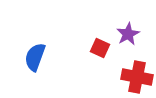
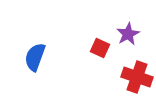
red cross: rotated 8 degrees clockwise
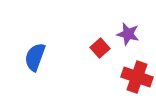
purple star: rotated 30 degrees counterclockwise
red square: rotated 24 degrees clockwise
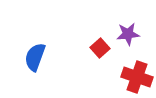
purple star: rotated 20 degrees counterclockwise
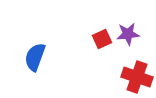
red square: moved 2 px right, 9 px up; rotated 18 degrees clockwise
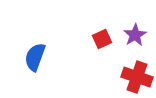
purple star: moved 7 px right, 1 px down; rotated 25 degrees counterclockwise
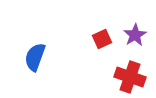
red cross: moved 7 px left
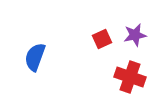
purple star: rotated 20 degrees clockwise
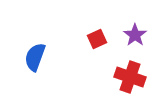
purple star: rotated 25 degrees counterclockwise
red square: moved 5 px left
